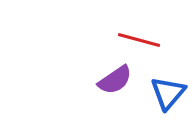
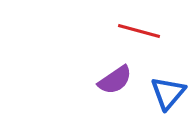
red line: moved 9 px up
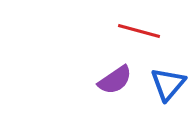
blue triangle: moved 9 px up
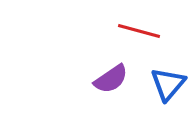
purple semicircle: moved 4 px left, 1 px up
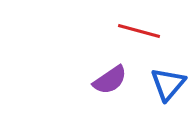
purple semicircle: moved 1 px left, 1 px down
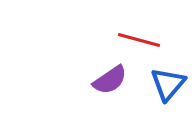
red line: moved 9 px down
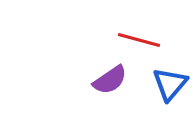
blue triangle: moved 2 px right
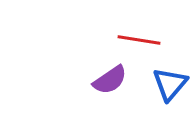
red line: rotated 6 degrees counterclockwise
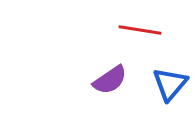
red line: moved 1 px right, 10 px up
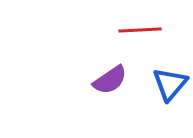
red line: rotated 12 degrees counterclockwise
